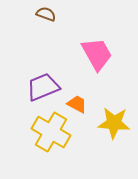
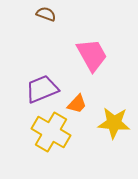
pink trapezoid: moved 5 px left, 1 px down
purple trapezoid: moved 1 px left, 2 px down
orange trapezoid: rotated 105 degrees clockwise
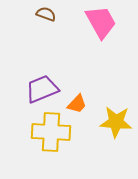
pink trapezoid: moved 9 px right, 33 px up
yellow star: moved 2 px right, 1 px up
yellow cross: rotated 27 degrees counterclockwise
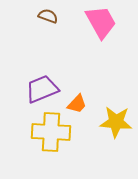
brown semicircle: moved 2 px right, 2 px down
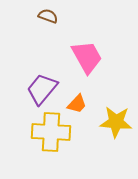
pink trapezoid: moved 14 px left, 35 px down
purple trapezoid: rotated 28 degrees counterclockwise
